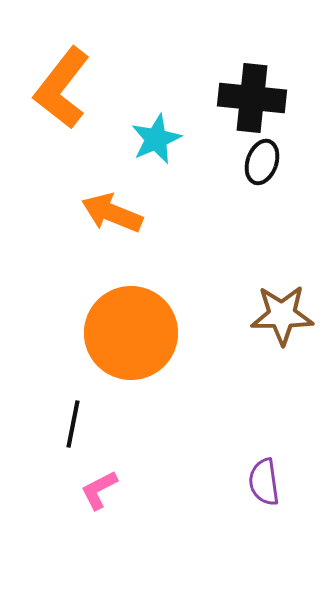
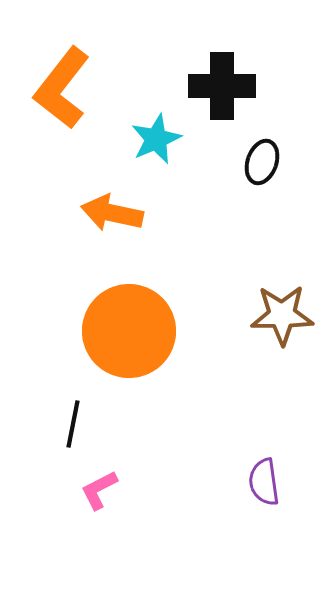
black cross: moved 30 px left, 12 px up; rotated 6 degrees counterclockwise
orange arrow: rotated 10 degrees counterclockwise
orange circle: moved 2 px left, 2 px up
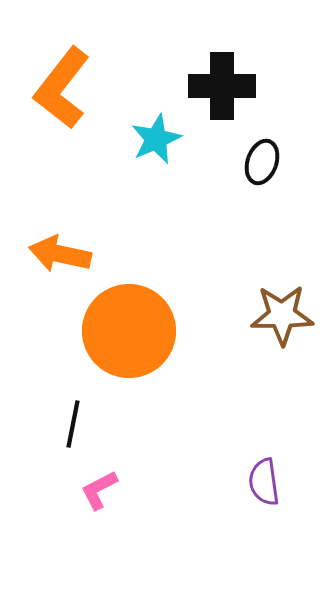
orange arrow: moved 52 px left, 41 px down
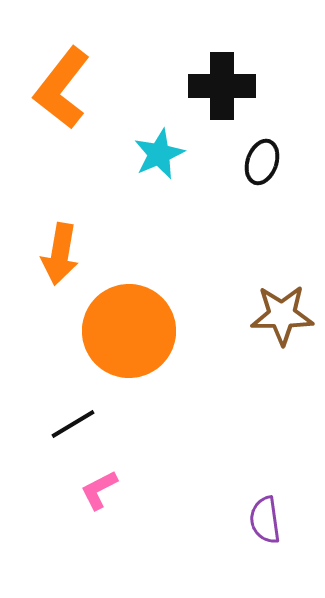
cyan star: moved 3 px right, 15 px down
orange arrow: rotated 92 degrees counterclockwise
black line: rotated 48 degrees clockwise
purple semicircle: moved 1 px right, 38 px down
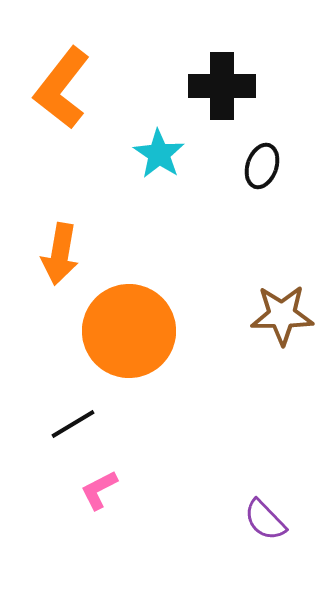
cyan star: rotated 15 degrees counterclockwise
black ellipse: moved 4 px down
purple semicircle: rotated 36 degrees counterclockwise
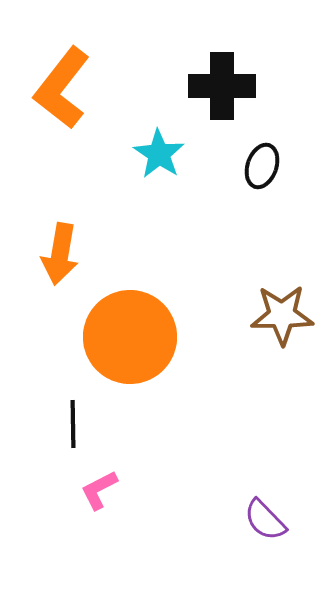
orange circle: moved 1 px right, 6 px down
black line: rotated 60 degrees counterclockwise
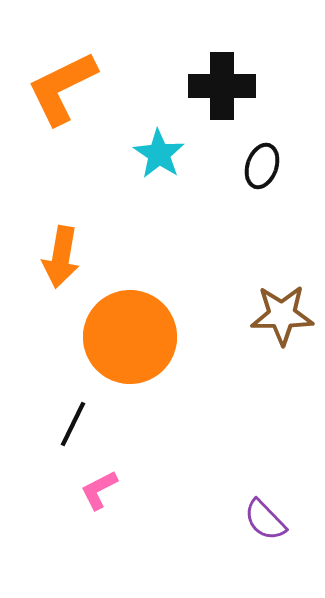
orange L-shape: rotated 26 degrees clockwise
orange arrow: moved 1 px right, 3 px down
black line: rotated 27 degrees clockwise
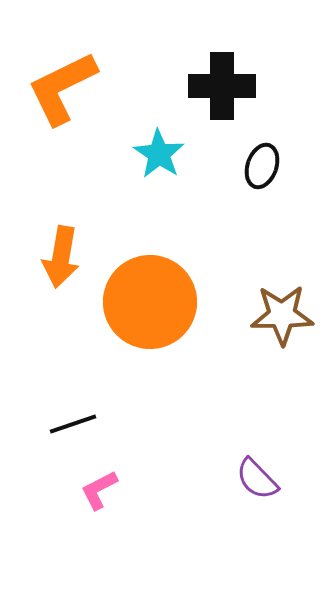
orange circle: moved 20 px right, 35 px up
black line: rotated 45 degrees clockwise
purple semicircle: moved 8 px left, 41 px up
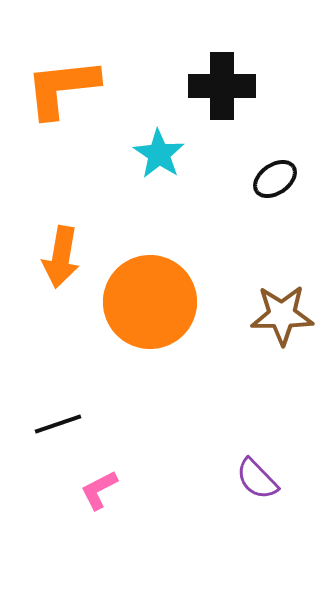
orange L-shape: rotated 20 degrees clockwise
black ellipse: moved 13 px right, 13 px down; rotated 36 degrees clockwise
black line: moved 15 px left
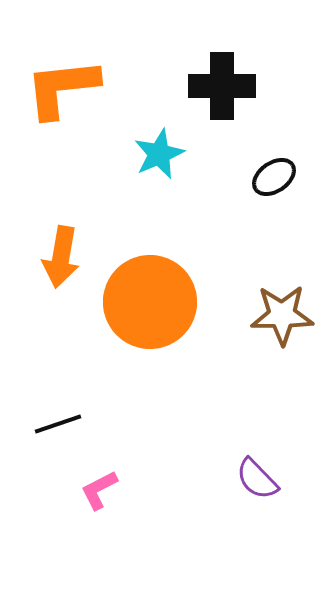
cyan star: rotated 15 degrees clockwise
black ellipse: moved 1 px left, 2 px up
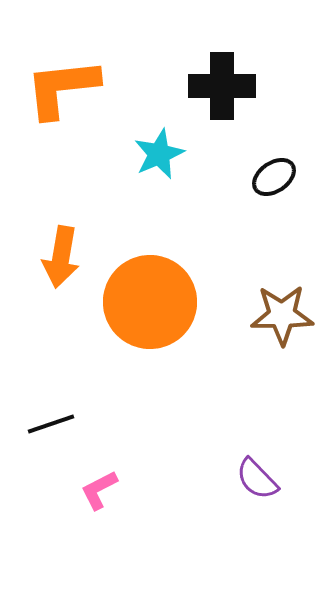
black line: moved 7 px left
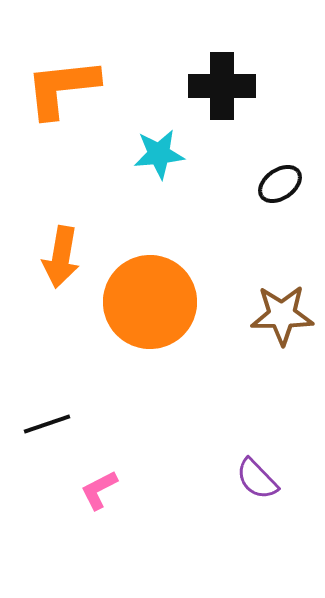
cyan star: rotated 18 degrees clockwise
black ellipse: moved 6 px right, 7 px down
black line: moved 4 px left
